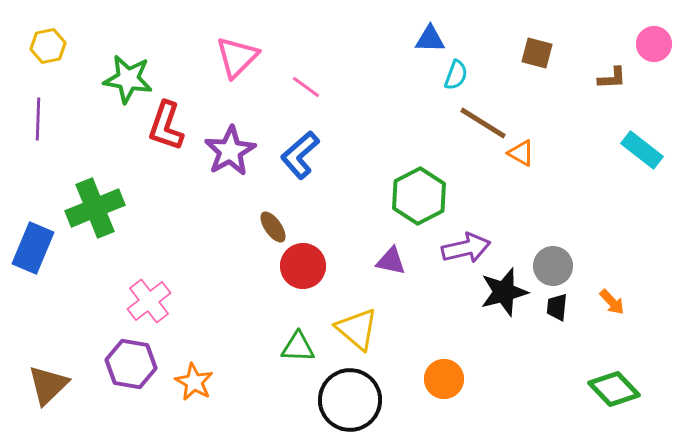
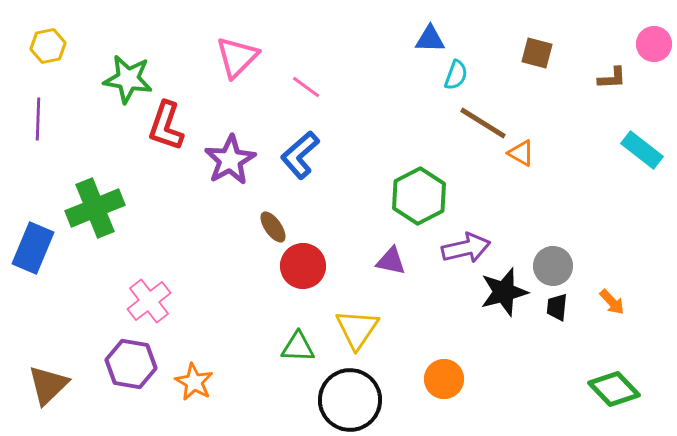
purple star: moved 9 px down
yellow triangle: rotated 24 degrees clockwise
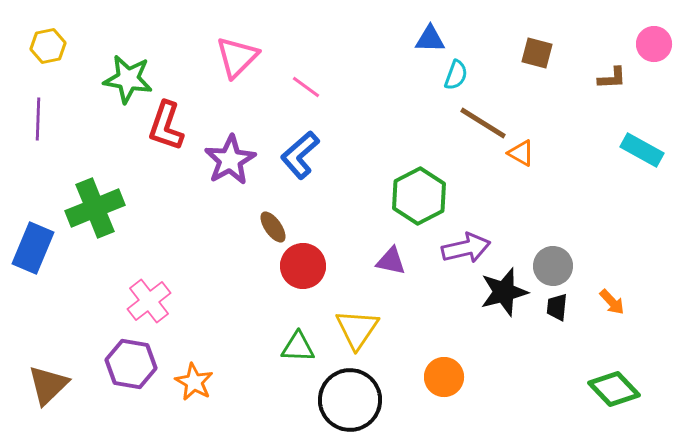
cyan rectangle: rotated 9 degrees counterclockwise
orange circle: moved 2 px up
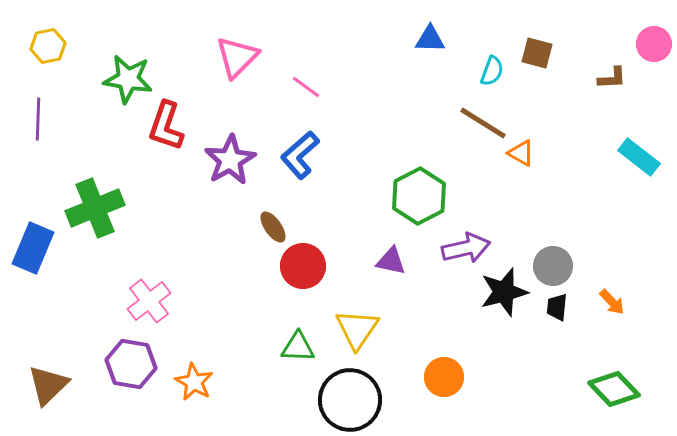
cyan semicircle: moved 36 px right, 4 px up
cyan rectangle: moved 3 px left, 7 px down; rotated 9 degrees clockwise
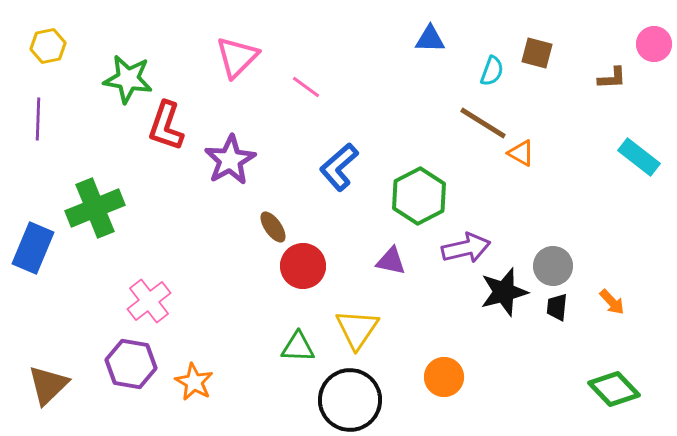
blue L-shape: moved 39 px right, 12 px down
